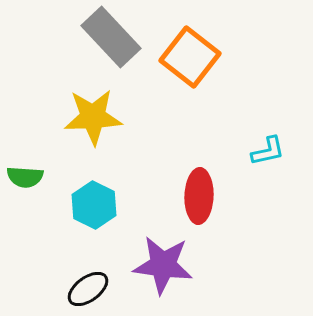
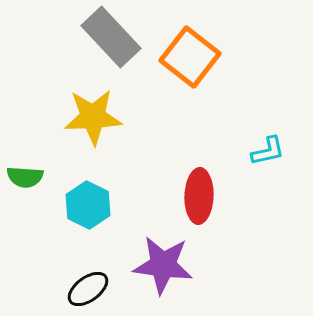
cyan hexagon: moved 6 px left
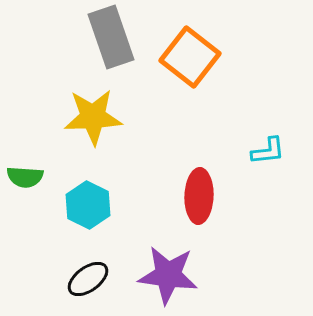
gray rectangle: rotated 24 degrees clockwise
cyan L-shape: rotated 6 degrees clockwise
purple star: moved 5 px right, 10 px down
black ellipse: moved 10 px up
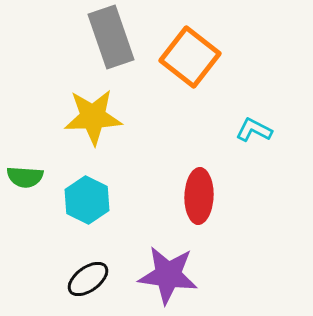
cyan L-shape: moved 14 px left, 21 px up; rotated 147 degrees counterclockwise
cyan hexagon: moved 1 px left, 5 px up
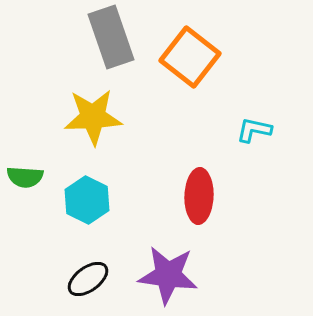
cyan L-shape: rotated 15 degrees counterclockwise
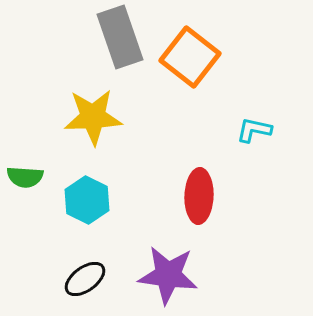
gray rectangle: moved 9 px right
black ellipse: moved 3 px left
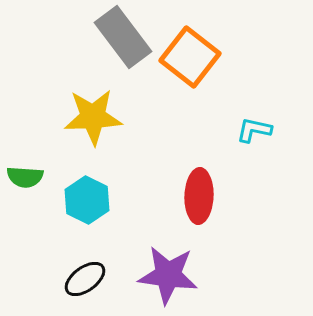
gray rectangle: moved 3 px right; rotated 18 degrees counterclockwise
